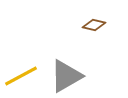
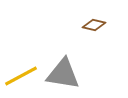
gray triangle: moved 3 px left, 2 px up; rotated 39 degrees clockwise
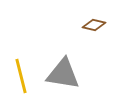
yellow line: rotated 76 degrees counterclockwise
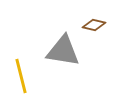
gray triangle: moved 23 px up
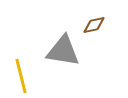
brown diamond: rotated 25 degrees counterclockwise
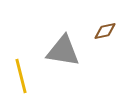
brown diamond: moved 11 px right, 6 px down
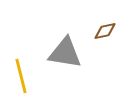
gray triangle: moved 2 px right, 2 px down
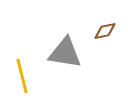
yellow line: moved 1 px right
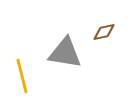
brown diamond: moved 1 px left, 1 px down
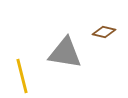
brown diamond: rotated 25 degrees clockwise
